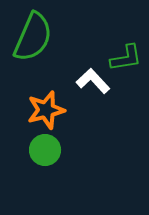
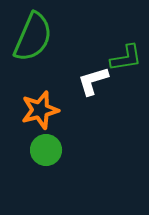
white L-shape: rotated 64 degrees counterclockwise
orange star: moved 6 px left
green circle: moved 1 px right
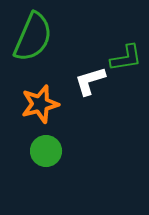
white L-shape: moved 3 px left
orange star: moved 6 px up
green circle: moved 1 px down
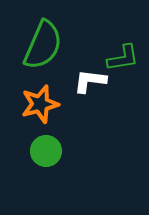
green semicircle: moved 10 px right, 8 px down
green L-shape: moved 3 px left
white L-shape: rotated 24 degrees clockwise
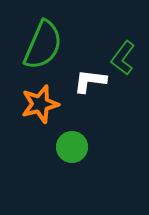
green L-shape: rotated 136 degrees clockwise
green circle: moved 26 px right, 4 px up
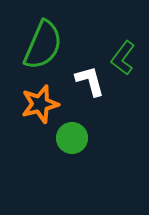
white L-shape: rotated 68 degrees clockwise
green circle: moved 9 px up
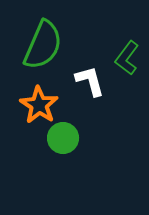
green L-shape: moved 4 px right
orange star: moved 1 px left, 1 px down; rotated 24 degrees counterclockwise
green circle: moved 9 px left
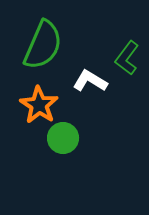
white L-shape: rotated 44 degrees counterclockwise
